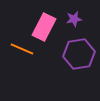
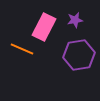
purple star: moved 1 px right, 1 px down
purple hexagon: moved 1 px down
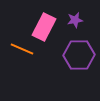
purple hexagon: rotated 8 degrees clockwise
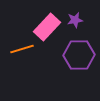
pink rectangle: moved 3 px right; rotated 16 degrees clockwise
orange line: rotated 40 degrees counterclockwise
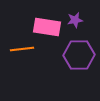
pink rectangle: rotated 56 degrees clockwise
orange line: rotated 10 degrees clockwise
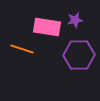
orange line: rotated 25 degrees clockwise
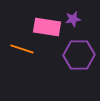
purple star: moved 2 px left, 1 px up
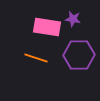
purple star: rotated 21 degrees clockwise
orange line: moved 14 px right, 9 px down
